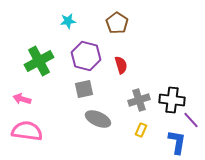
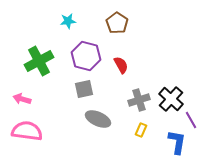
red semicircle: rotated 12 degrees counterclockwise
black cross: moved 1 px left, 1 px up; rotated 35 degrees clockwise
purple line: rotated 12 degrees clockwise
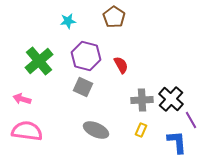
brown pentagon: moved 3 px left, 6 px up
green cross: rotated 12 degrees counterclockwise
gray square: moved 1 px left, 2 px up; rotated 36 degrees clockwise
gray cross: moved 3 px right; rotated 15 degrees clockwise
gray ellipse: moved 2 px left, 11 px down
blue L-shape: rotated 15 degrees counterclockwise
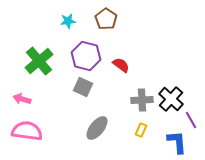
brown pentagon: moved 8 px left, 2 px down
red semicircle: rotated 24 degrees counterclockwise
gray ellipse: moved 1 px right, 2 px up; rotated 75 degrees counterclockwise
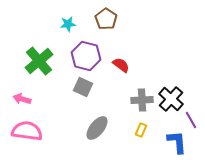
cyan star: moved 3 px down
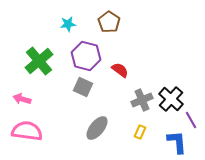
brown pentagon: moved 3 px right, 3 px down
red semicircle: moved 1 px left, 5 px down
gray cross: rotated 20 degrees counterclockwise
yellow rectangle: moved 1 px left, 2 px down
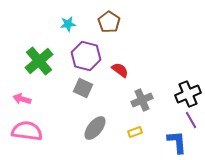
gray square: moved 1 px down
black cross: moved 17 px right, 5 px up; rotated 25 degrees clockwise
gray ellipse: moved 2 px left
yellow rectangle: moved 5 px left; rotated 48 degrees clockwise
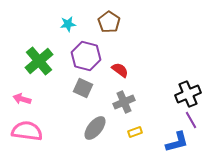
gray cross: moved 18 px left, 2 px down
blue L-shape: rotated 80 degrees clockwise
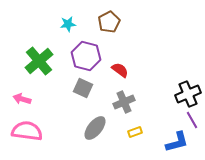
brown pentagon: rotated 10 degrees clockwise
purple line: moved 1 px right
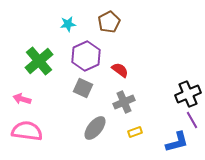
purple hexagon: rotated 20 degrees clockwise
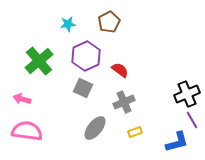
black cross: moved 1 px left
